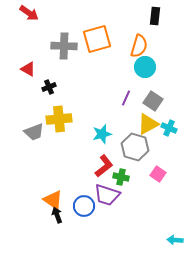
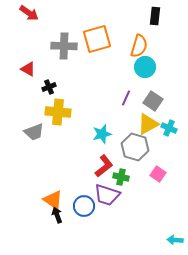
yellow cross: moved 1 px left, 7 px up; rotated 10 degrees clockwise
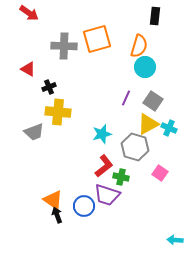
pink square: moved 2 px right, 1 px up
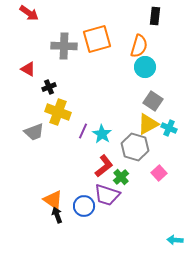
purple line: moved 43 px left, 33 px down
yellow cross: rotated 15 degrees clockwise
cyan star: rotated 24 degrees counterclockwise
pink square: moved 1 px left; rotated 14 degrees clockwise
green cross: rotated 35 degrees clockwise
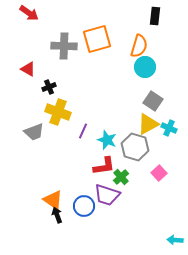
cyan star: moved 5 px right, 6 px down; rotated 12 degrees counterclockwise
red L-shape: rotated 30 degrees clockwise
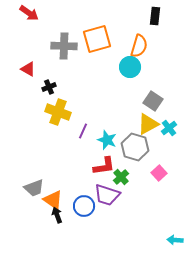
cyan circle: moved 15 px left
cyan cross: rotated 28 degrees clockwise
gray trapezoid: moved 56 px down
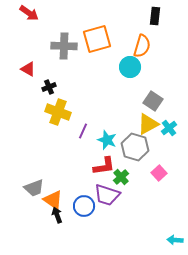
orange semicircle: moved 3 px right
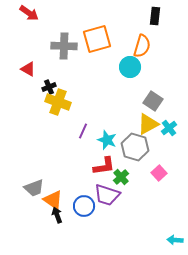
yellow cross: moved 10 px up
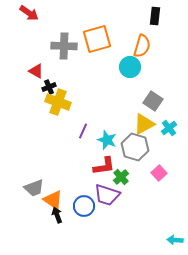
red triangle: moved 8 px right, 2 px down
yellow triangle: moved 4 px left
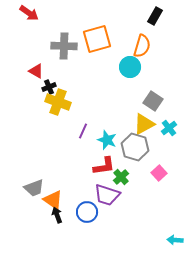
black rectangle: rotated 24 degrees clockwise
blue circle: moved 3 px right, 6 px down
